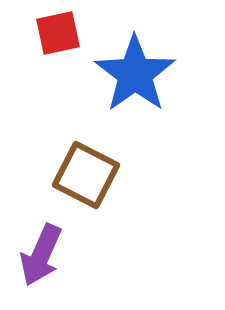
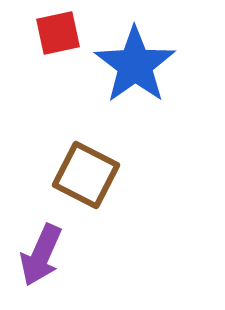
blue star: moved 9 px up
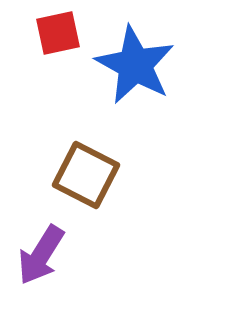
blue star: rotated 8 degrees counterclockwise
purple arrow: rotated 8 degrees clockwise
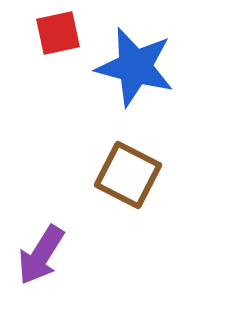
blue star: moved 2 px down; rotated 14 degrees counterclockwise
brown square: moved 42 px right
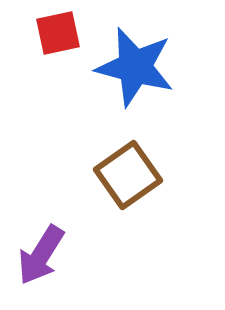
brown square: rotated 28 degrees clockwise
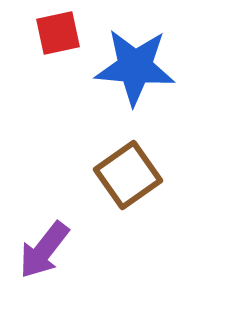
blue star: rotated 10 degrees counterclockwise
purple arrow: moved 3 px right, 5 px up; rotated 6 degrees clockwise
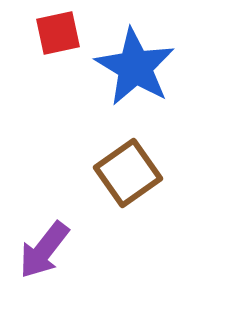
blue star: rotated 26 degrees clockwise
brown square: moved 2 px up
